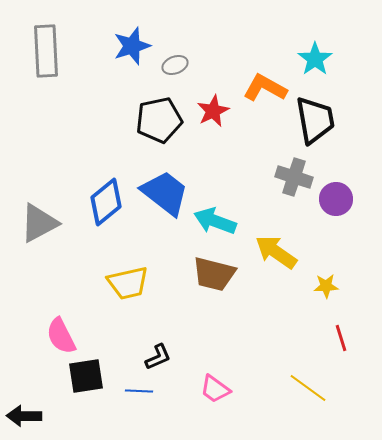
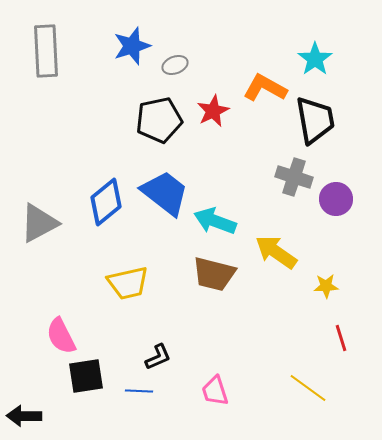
pink trapezoid: moved 2 px down; rotated 36 degrees clockwise
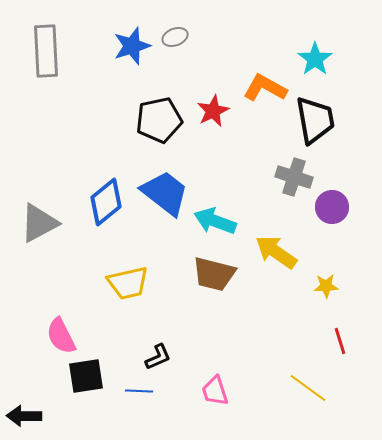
gray ellipse: moved 28 px up
purple circle: moved 4 px left, 8 px down
red line: moved 1 px left, 3 px down
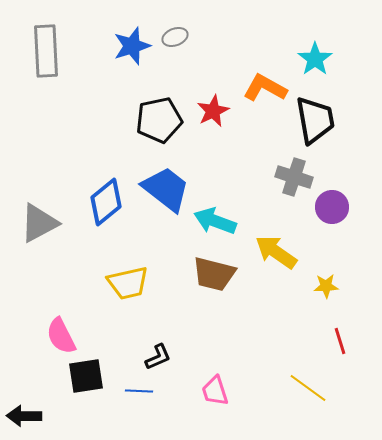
blue trapezoid: moved 1 px right, 4 px up
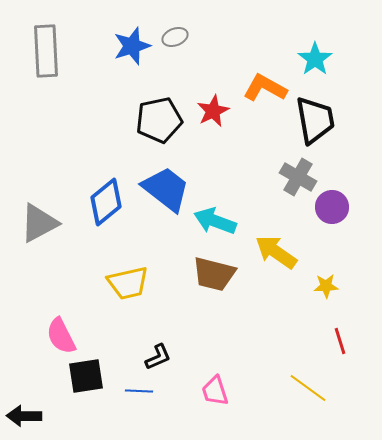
gray cross: moved 4 px right; rotated 12 degrees clockwise
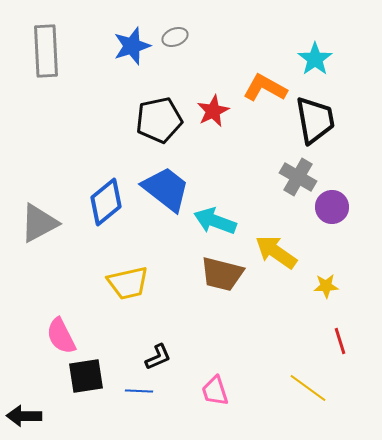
brown trapezoid: moved 8 px right
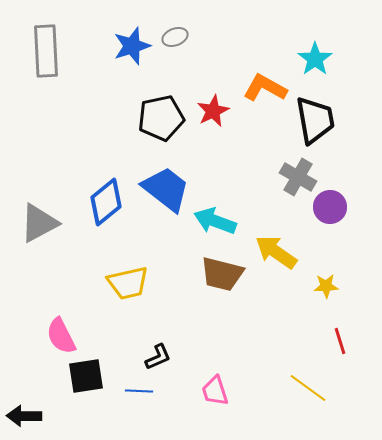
black pentagon: moved 2 px right, 2 px up
purple circle: moved 2 px left
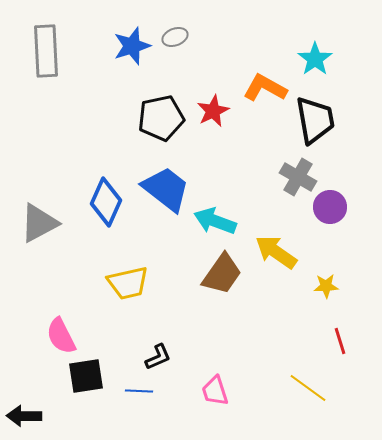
blue diamond: rotated 27 degrees counterclockwise
brown trapezoid: rotated 69 degrees counterclockwise
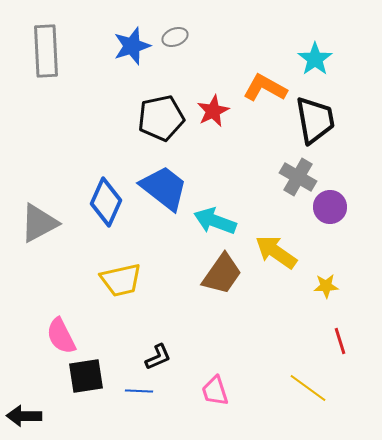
blue trapezoid: moved 2 px left, 1 px up
yellow trapezoid: moved 7 px left, 3 px up
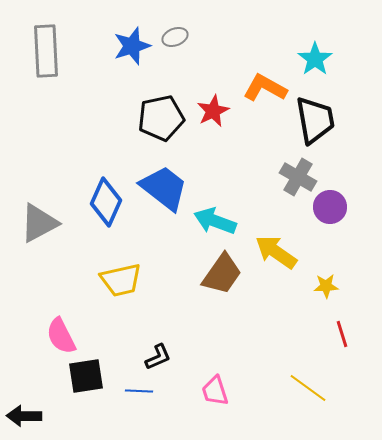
red line: moved 2 px right, 7 px up
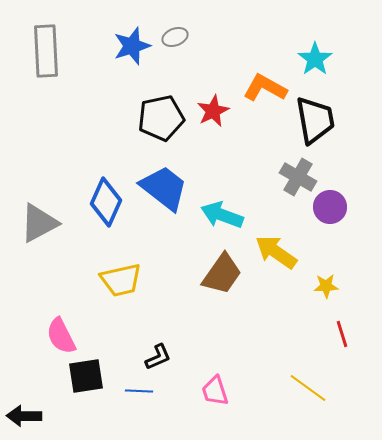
cyan arrow: moved 7 px right, 6 px up
